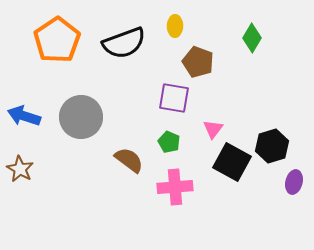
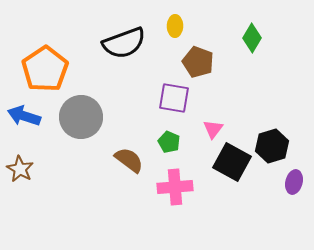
orange pentagon: moved 12 px left, 29 px down
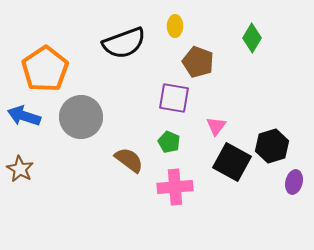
pink triangle: moved 3 px right, 3 px up
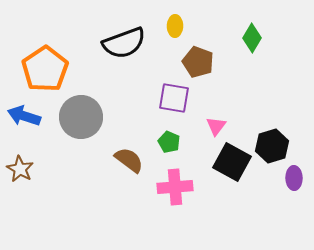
purple ellipse: moved 4 px up; rotated 15 degrees counterclockwise
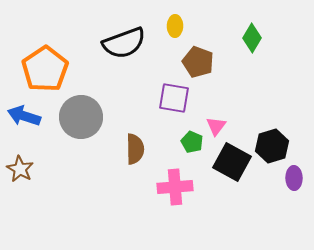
green pentagon: moved 23 px right
brown semicircle: moved 6 px right, 11 px up; rotated 52 degrees clockwise
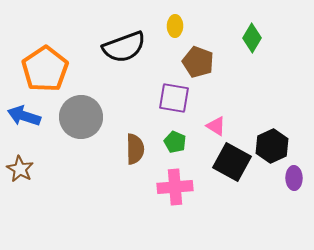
black semicircle: moved 4 px down
pink triangle: rotated 35 degrees counterclockwise
green pentagon: moved 17 px left
black hexagon: rotated 8 degrees counterclockwise
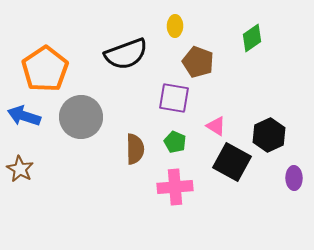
green diamond: rotated 24 degrees clockwise
black semicircle: moved 2 px right, 7 px down
black hexagon: moved 3 px left, 11 px up
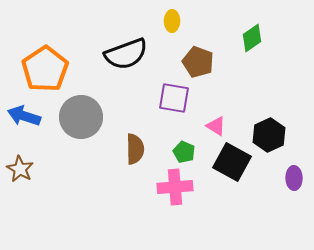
yellow ellipse: moved 3 px left, 5 px up
green pentagon: moved 9 px right, 10 px down
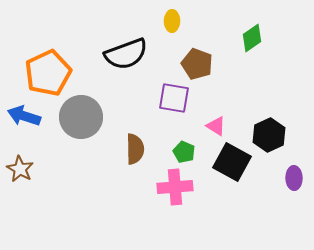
brown pentagon: moved 1 px left, 2 px down
orange pentagon: moved 3 px right, 4 px down; rotated 9 degrees clockwise
